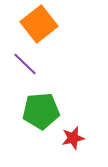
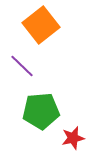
orange square: moved 2 px right, 1 px down
purple line: moved 3 px left, 2 px down
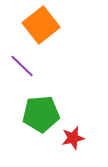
green pentagon: moved 3 px down
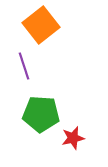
purple line: moved 2 px right; rotated 28 degrees clockwise
green pentagon: rotated 9 degrees clockwise
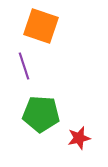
orange square: moved 1 px down; rotated 33 degrees counterclockwise
red star: moved 6 px right
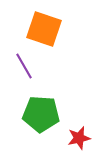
orange square: moved 3 px right, 3 px down
purple line: rotated 12 degrees counterclockwise
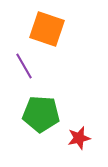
orange square: moved 3 px right
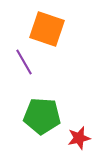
purple line: moved 4 px up
green pentagon: moved 1 px right, 2 px down
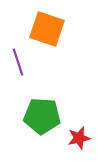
purple line: moved 6 px left; rotated 12 degrees clockwise
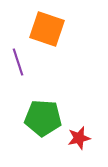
green pentagon: moved 1 px right, 2 px down
